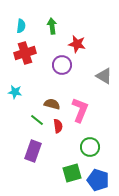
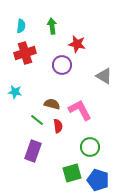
pink L-shape: rotated 50 degrees counterclockwise
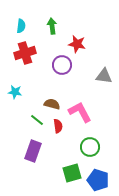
gray triangle: rotated 24 degrees counterclockwise
pink L-shape: moved 2 px down
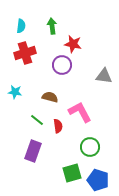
red star: moved 4 px left
brown semicircle: moved 2 px left, 7 px up
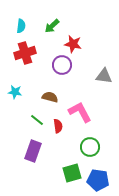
green arrow: rotated 126 degrees counterclockwise
blue pentagon: rotated 10 degrees counterclockwise
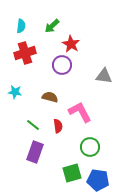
red star: moved 2 px left; rotated 18 degrees clockwise
green line: moved 4 px left, 5 px down
purple rectangle: moved 2 px right, 1 px down
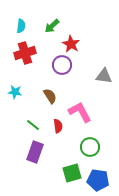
brown semicircle: moved 1 px up; rotated 42 degrees clockwise
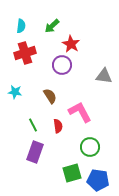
green line: rotated 24 degrees clockwise
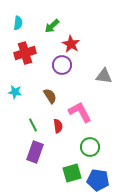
cyan semicircle: moved 3 px left, 3 px up
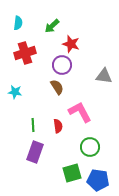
red star: rotated 12 degrees counterclockwise
brown semicircle: moved 7 px right, 9 px up
green line: rotated 24 degrees clockwise
